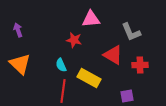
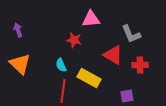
gray L-shape: moved 2 px down
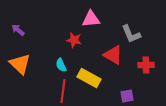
purple arrow: rotated 32 degrees counterclockwise
red cross: moved 6 px right
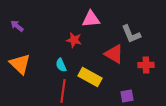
purple arrow: moved 1 px left, 4 px up
red triangle: moved 1 px right, 1 px up
yellow rectangle: moved 1 px right, 1 px up
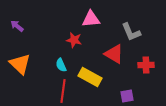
gray L-shape: moved 2 px up
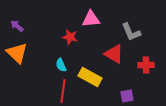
red star: moved 4 px left, 3 px up
orange triangle: moved 3 px left, 11 px up
